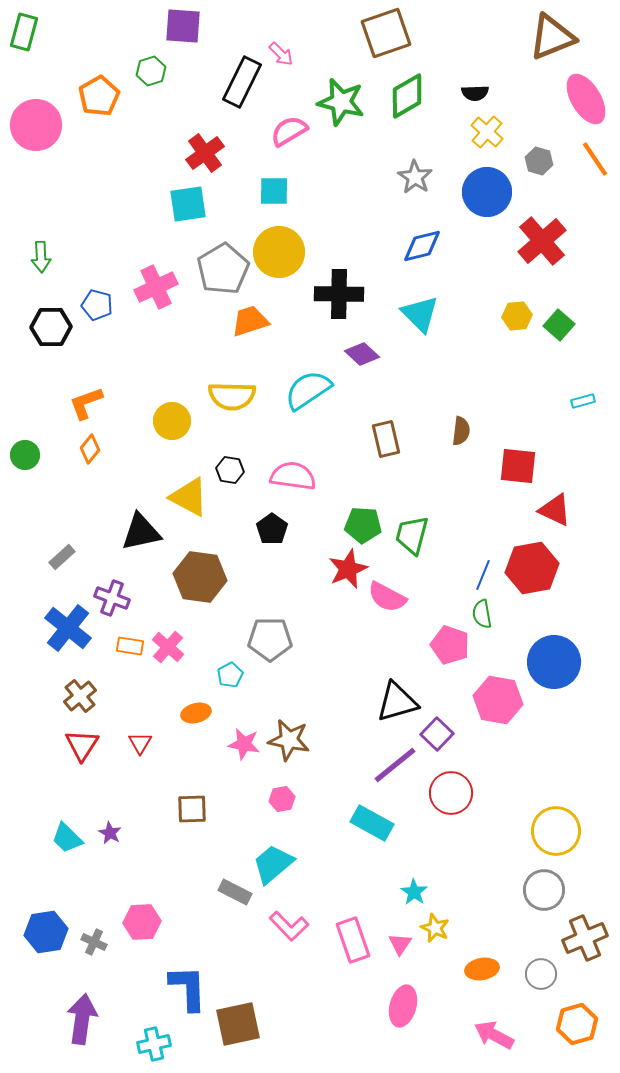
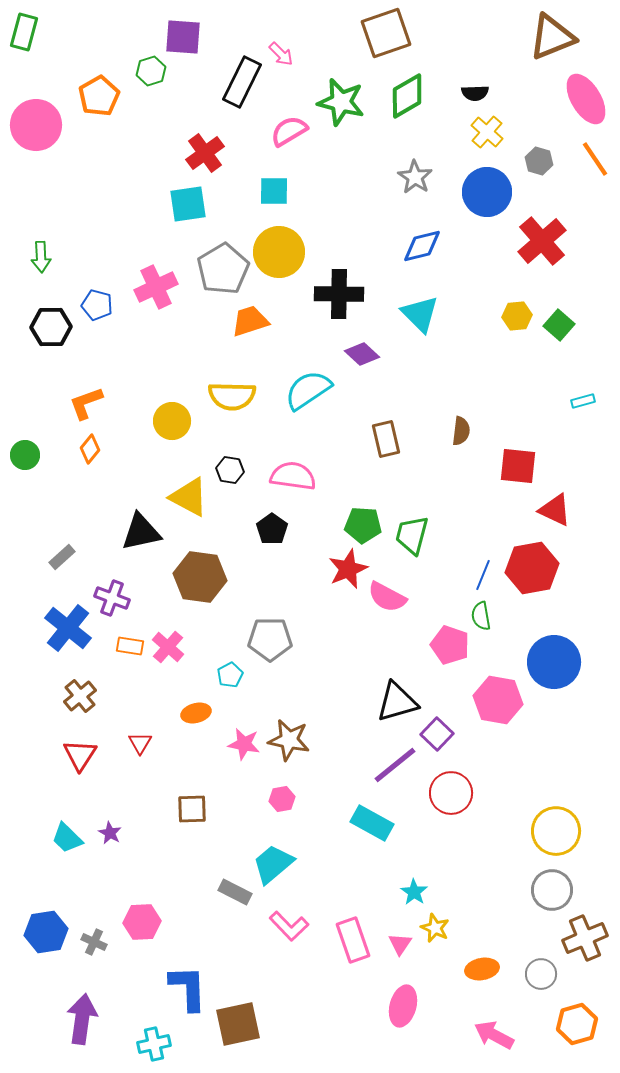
purple square at (183, 26): moved 11 px down
green semicircle at (482, 614): moved 1 px left, 2 px down
red triangle at (82, 745): moved 2 px left, 10 px down
gray circle at (544, 890): moved 8 px right
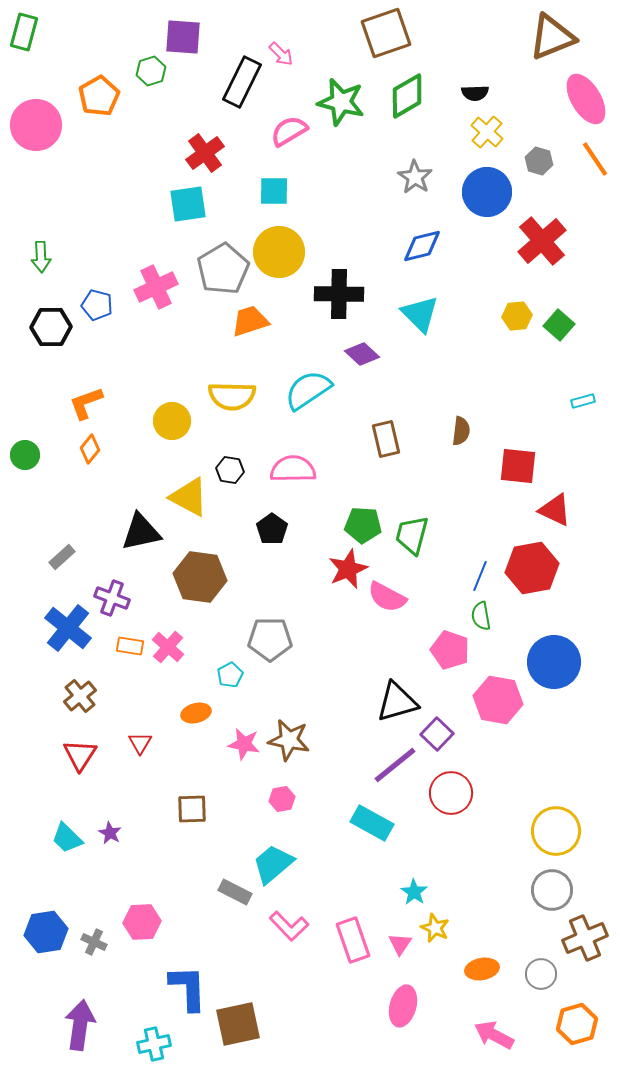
pink semicircle at (293, 476): moved 7 px up; rotated 9 degrees counterclockwise
blue line at (483, 575): moved 3 px left, 1 px down
pink pentagon at (450, 645): moved 5 px down
purple arrow at (82, 1019): moved 2 px left, 6 px down
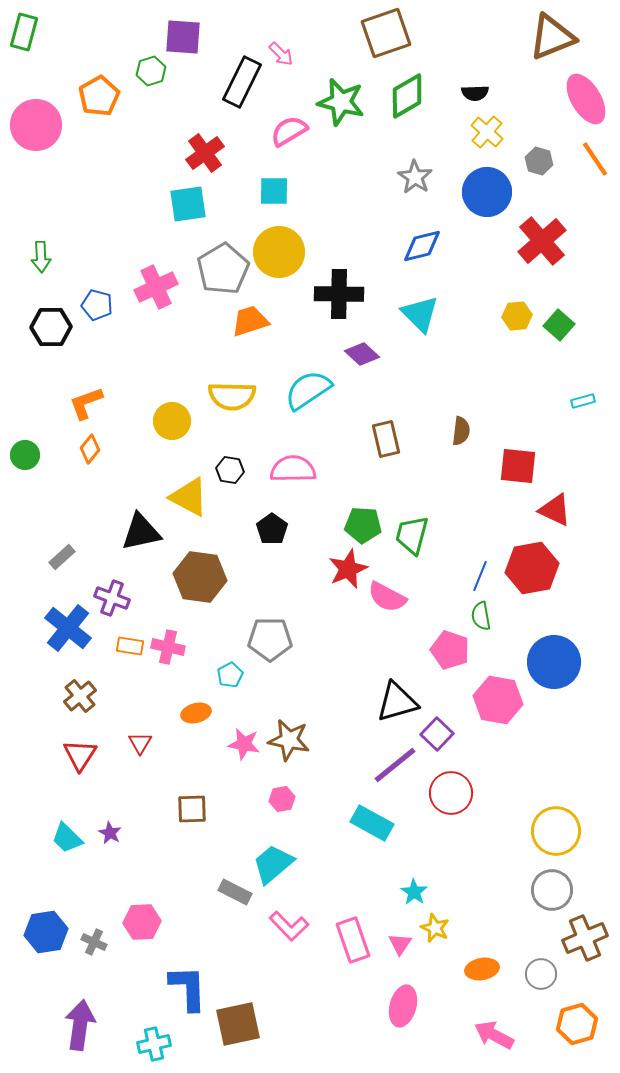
pink cross at (168, 647): rotated 28 degrees counterclockwise
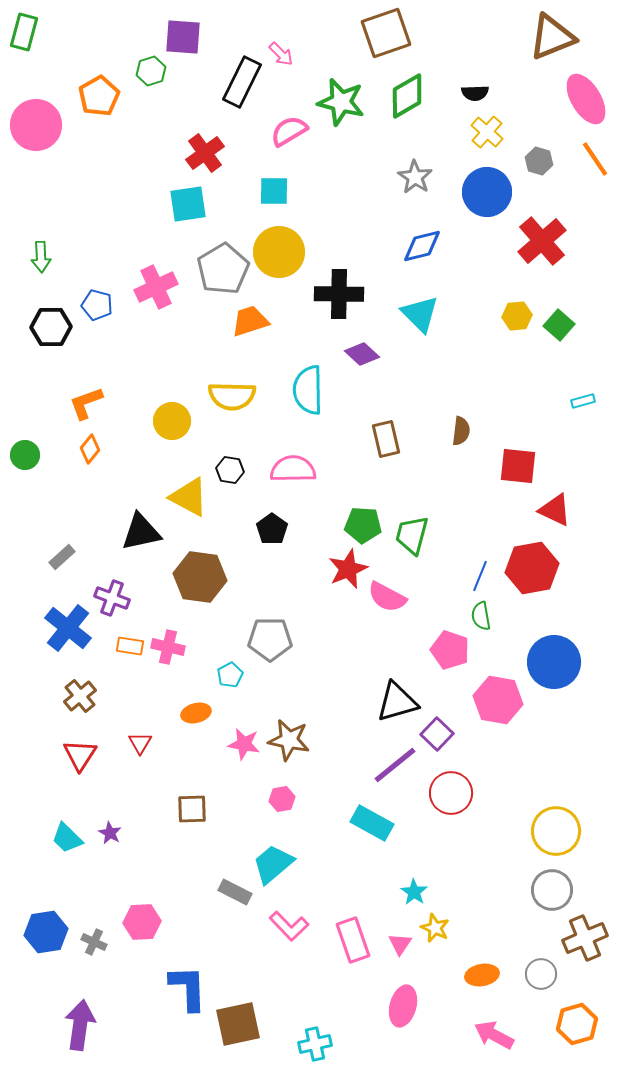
cyan semicircle at (308, 390): rotated 57 degrees counterclockwise
orange ellipse at (482, 969): moved 6 px down
cyan cross at (154, 1044): moved 161 px right
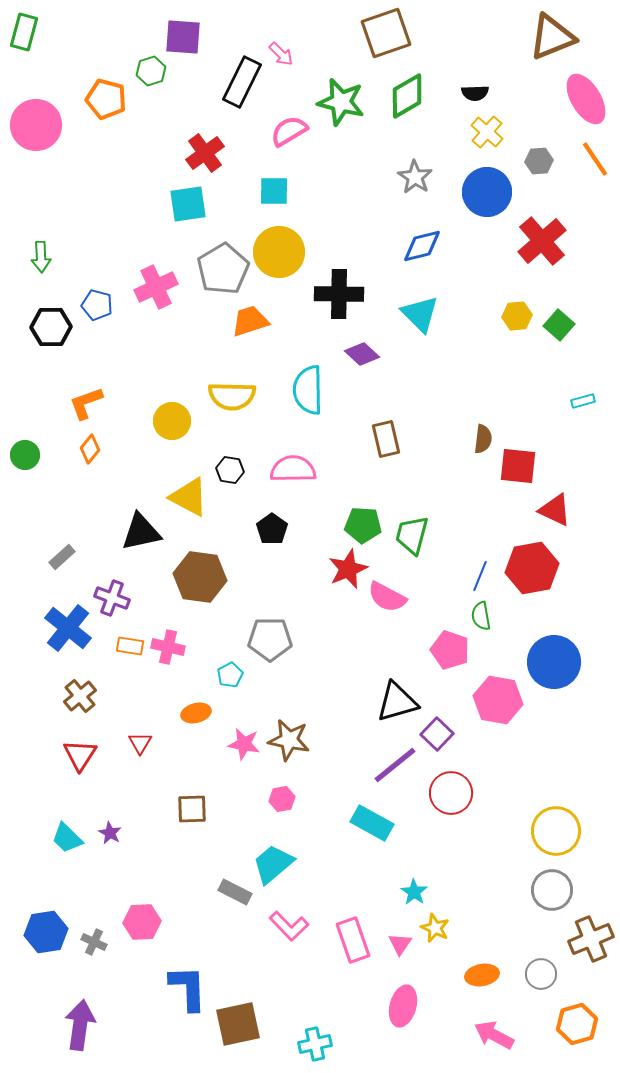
orange pentagon at (99, 96): moved 7 px right, 3 px down; rotated 27 degrees counterclockwise
gray hexagon at (539, 161): rotated 20 degrees counterclockwise
brown semicircle at (461, 431): moved 22 px right, 8 px down
brown cross at (585, 938): moved 6 px right, 1 px down
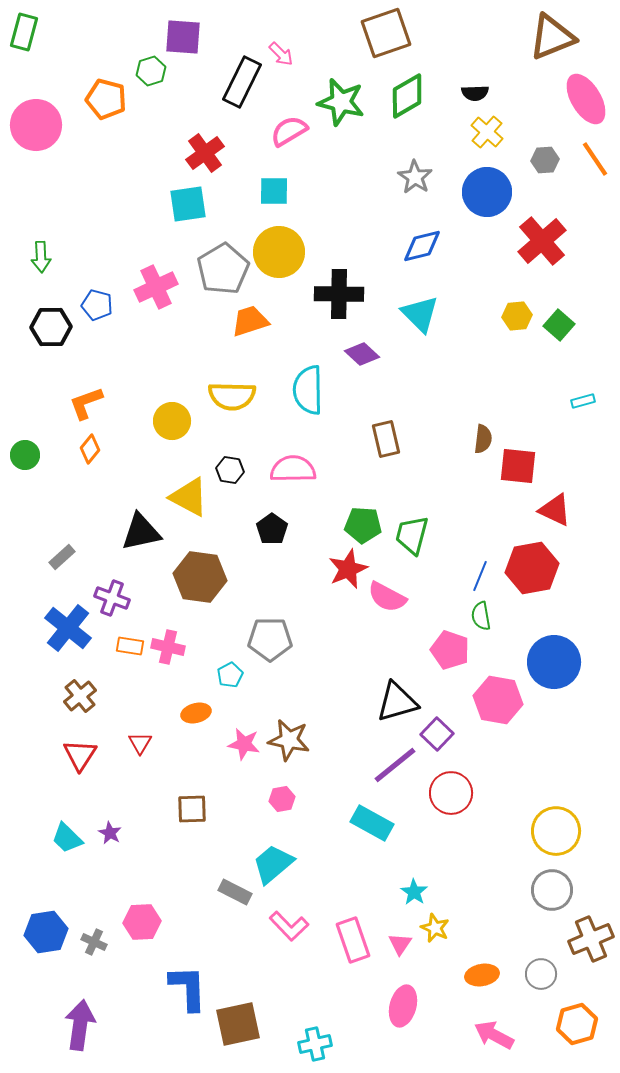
gray hexagon at (539, 161): moved 6 px right, 1 px up
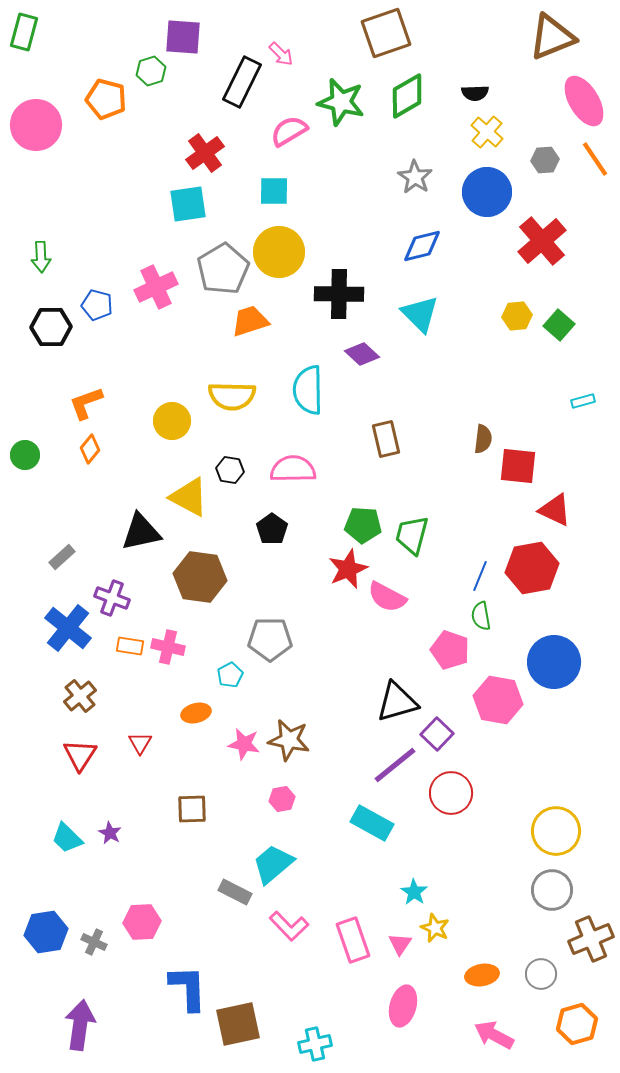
pink ellipse at (586, 99): moved 2 px left, 2 px down
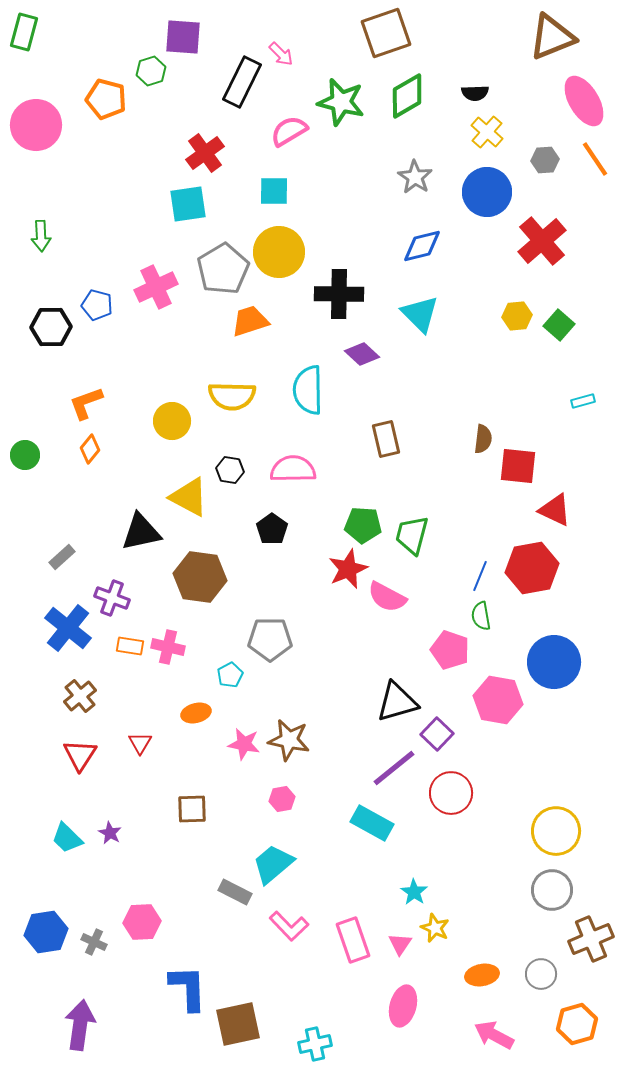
green arrow at (41, 257): moved 21 px up
purple line at (395, 765): moved 1 px left, 3 px down
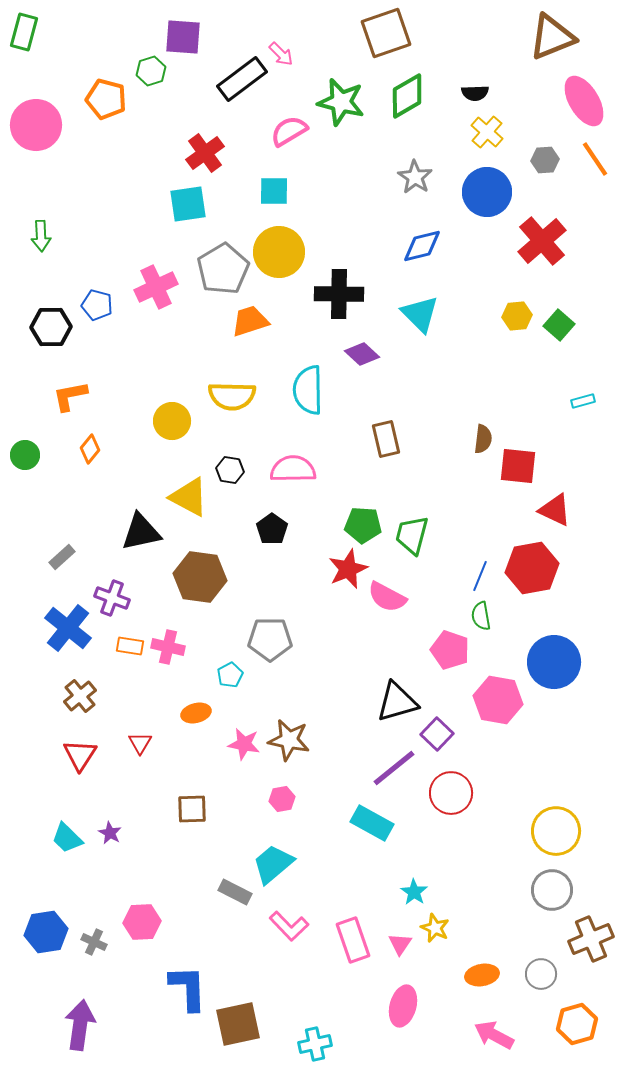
black rectangle at (242, 82): moved 3 px up; rotated 27 degrees clockwise
orange L-shape at (86, 403): moved 16 px left, 7 px up; rotated 9 degrees clockwise
